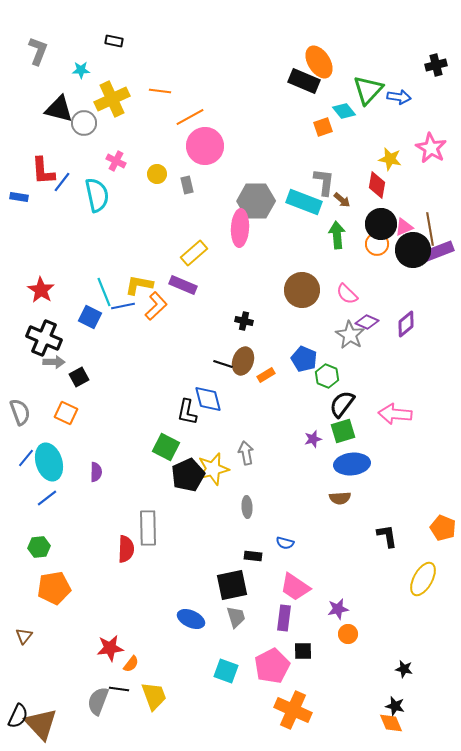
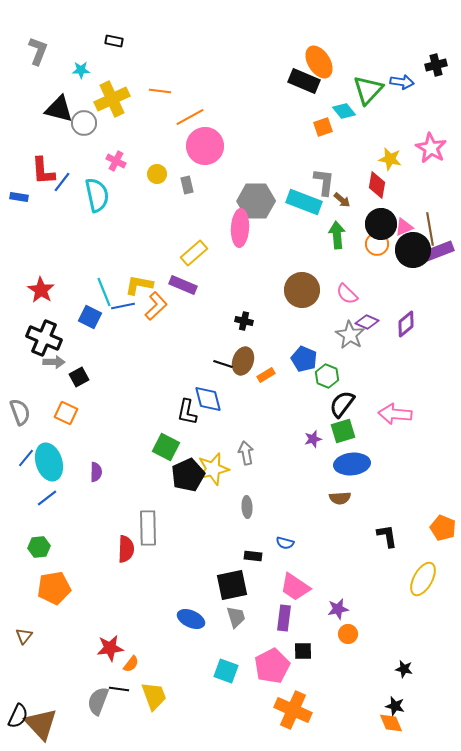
blue arrow at (399, 97): moved 3 px right, 15 px up
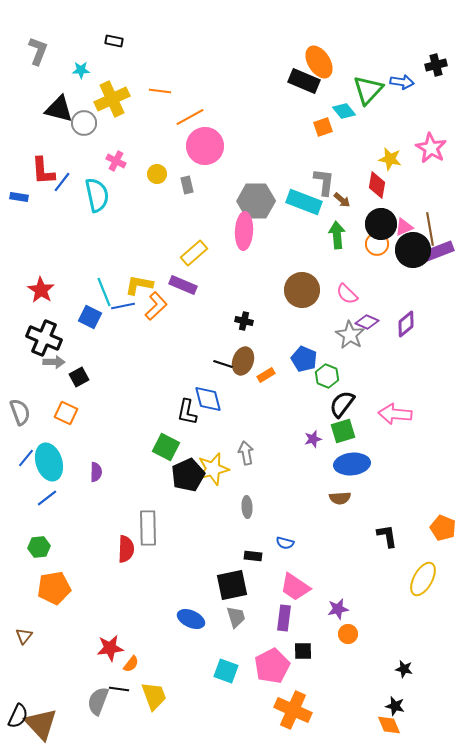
pink ellipse at (240, 228): moved 4 px right, 3 px down
orange diamond at (391, 723): moved 2 px left, 2 px down
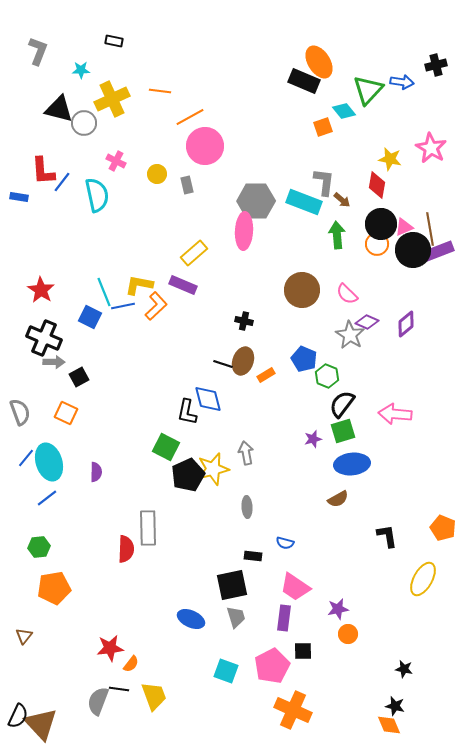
brown semicircle at (340, 498): moved 2 px left, 1 px down; rotated 25 degrees counterclockwise
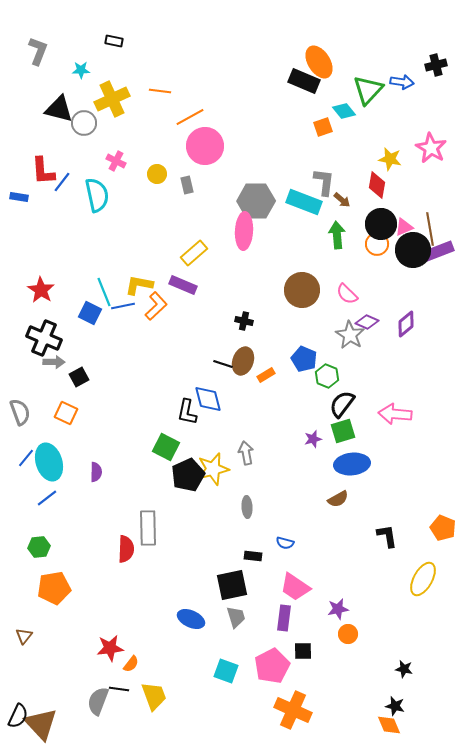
blue square at (90, 317): moved 4 px up
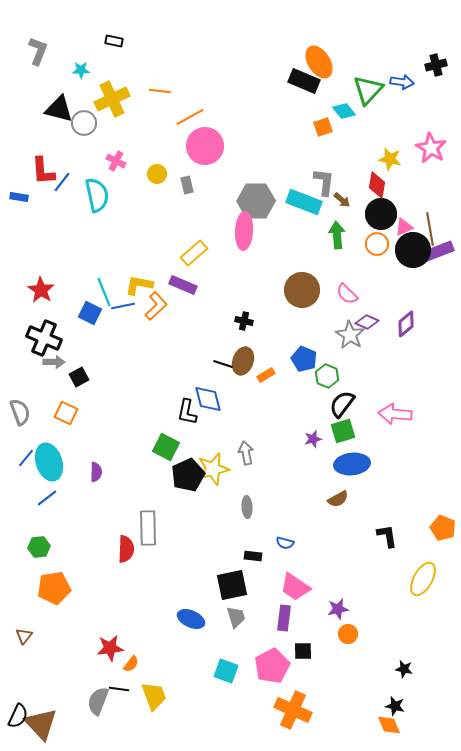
black circle at (381, 224): moved 10 px up
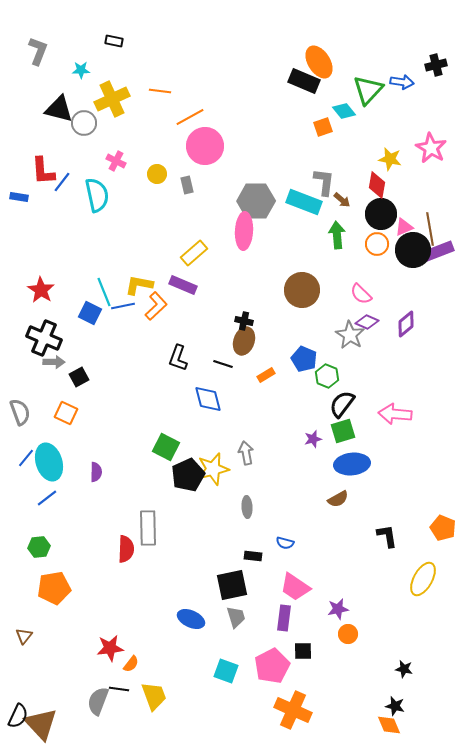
pink semicircle at (347, 294): moved 14 px right
brown ellipse at (243, 361): moved 1 px right, 20 px up
black L-shape at (187, 412): moved 9 px left, 54 px up; rotated 8 degrees clockwise
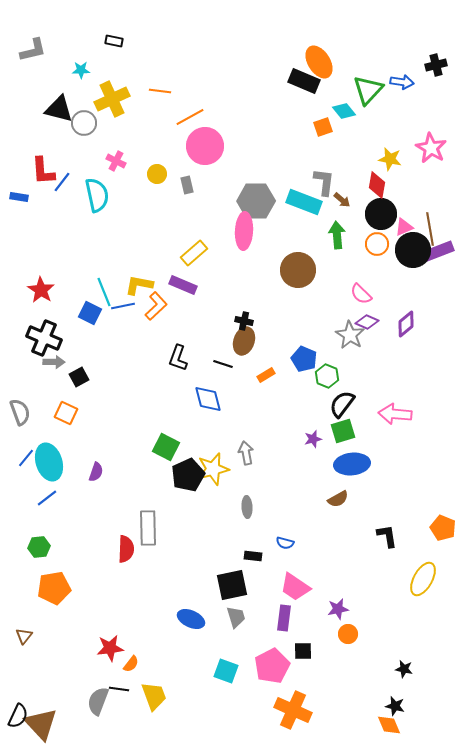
gray L-shape at (38, 51): moved 5 px left, 1 px up; rotated 56 degrees clockwise
brown circle at (302, 290): moved 4 px left, 20 px up
purple semicircle at (96, 472): rotated 18 degrees clockwise
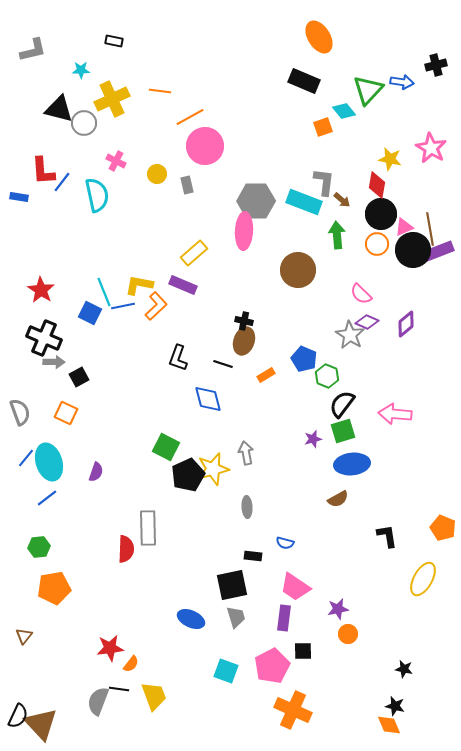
orange ellipse at (319, 62): moved 25 px up
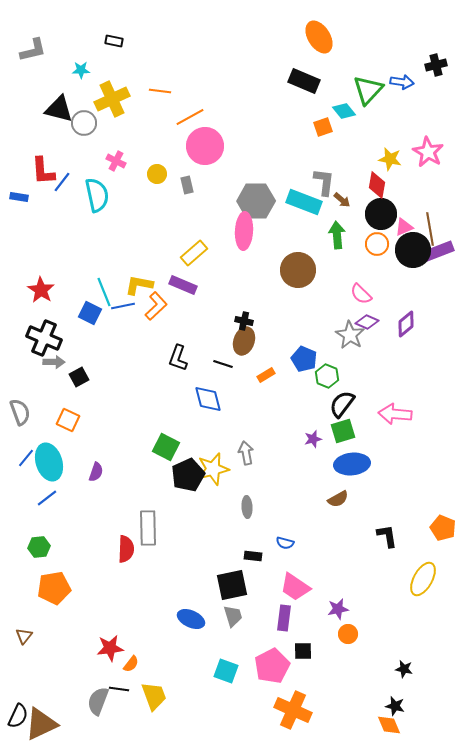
pink star at (431, 148): moved 3 px left, 4 px down
orange square at (66, 413): moved 2 px right, 7 px down
gray trapezoid at (236, 617): moved 3 px left, 1 px up
brown triangle at (41, 724): rotated 48 degrees clockwise
